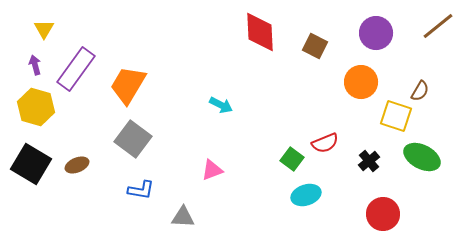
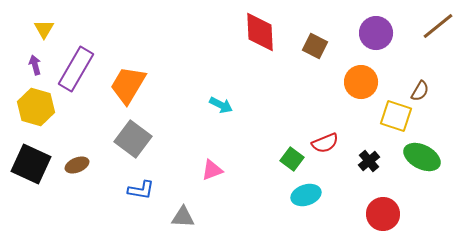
purple rectangle: rotated 6 degrees counterclockwise
black square: rotated 6 degrees counterclockwise
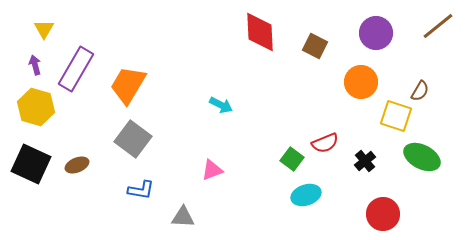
black cross: moved 4 px left
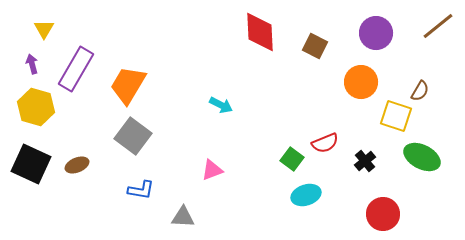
purple arrow: moved 3 px left, 1 px up
gray square: moved 3 px up
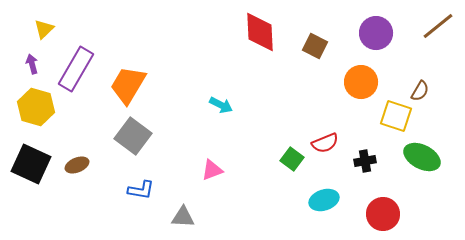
yellow triangle: rotated 15 degrees clockwise
black cross: rotated 30 degrees clockwise
cyan ellipse: moved 18 px right, 5 px down
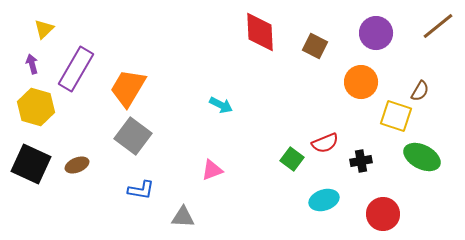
orange trapezoid: moved 3 px down
black cross: moved 4 px left
